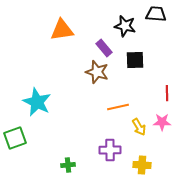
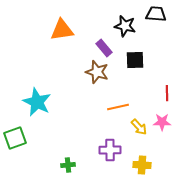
yellow arrow: rotated 12 degrees counterclockwise
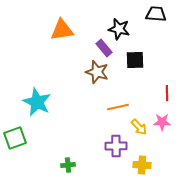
black star: moved 6 px left, 3 px down
purple cross: moved 6 px right, 4 px up
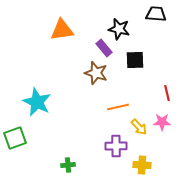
brown star: moved 1 px left, 1 px down
red line: rotated 14 degrees counterclockwise
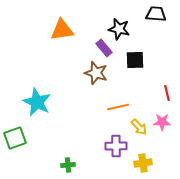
yellow cross: moved 1 px right, 2 px up; rotated 12 degrees counterclockwise
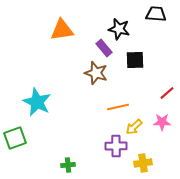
red line: rotated 63 degrees clockwise
yellow arrow: moved 5 px left; rotated 90 degrees clockwise
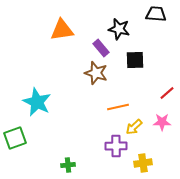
purple rectangle: moved 3 px left
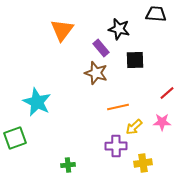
orange triangle: rotated 45 degrees counterclockwise
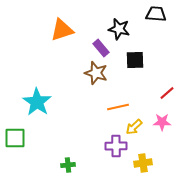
orange triangle: rotated 35 degrees clockwise
cyan star: rotated 8 degrees clockwise
green square: rotated 20 degrees clockwise
